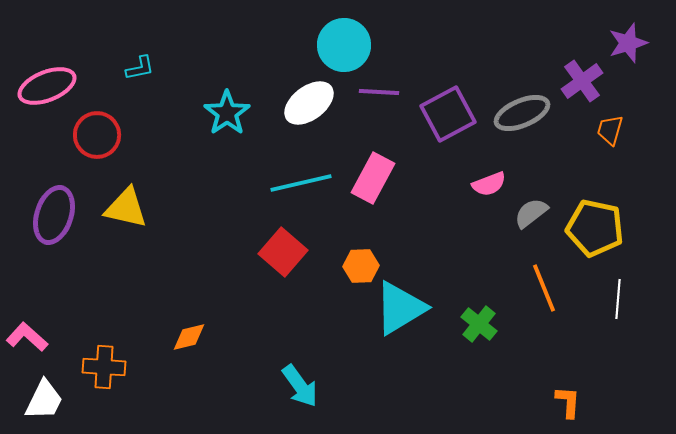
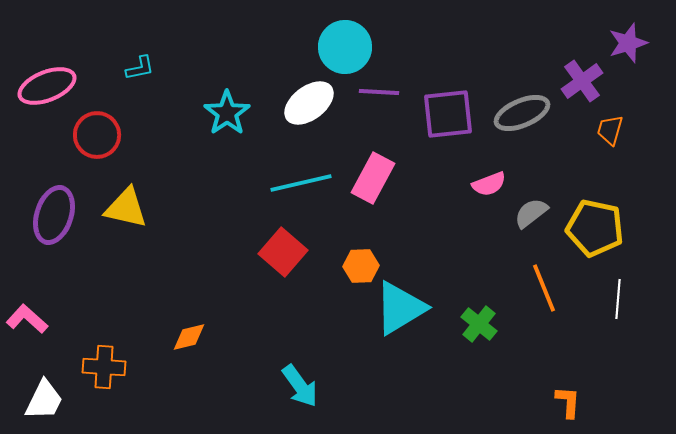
cyan circle: moved 1 px right, 2 px down
purple square: rotated 22 degrees clockwise
pink L-shape: moved 18 px up
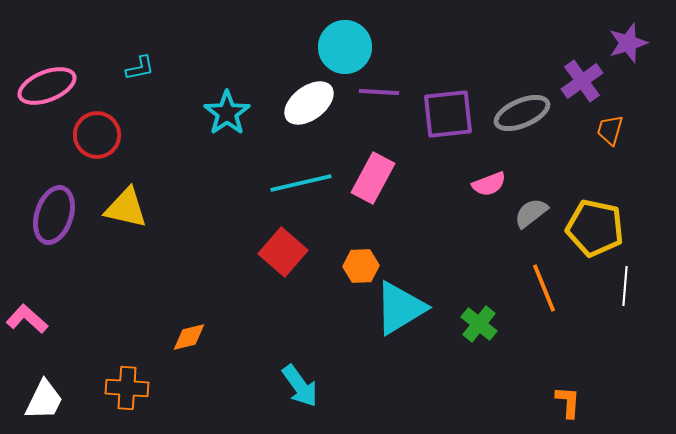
white line: moved 7 px right, 13 px up
orange cross: moved 23 px right, 21 px down
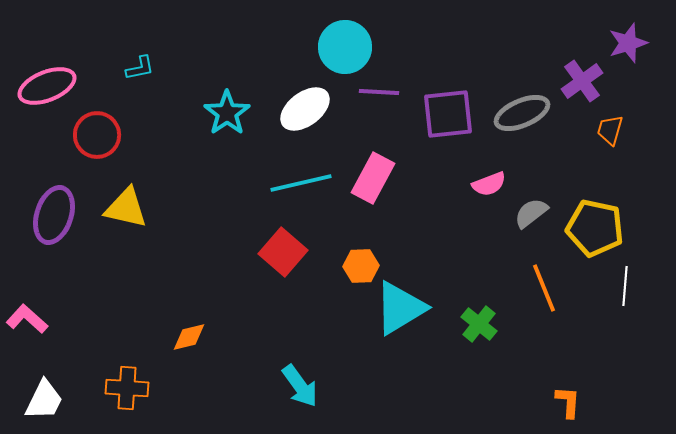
white ellipse: moved 4 px left, 6 px down
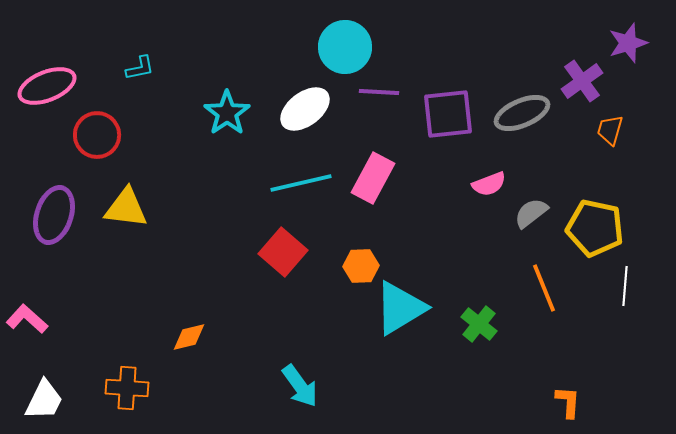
yellow triangle: rotated 6 degrees counterclockwise
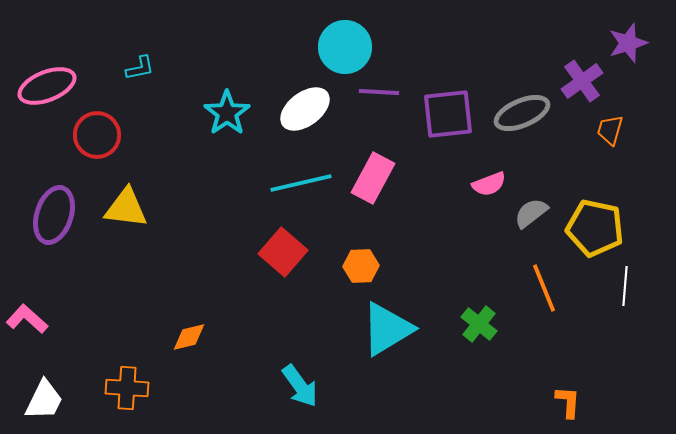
cyan triangle: moved 13 px left, 21 px down
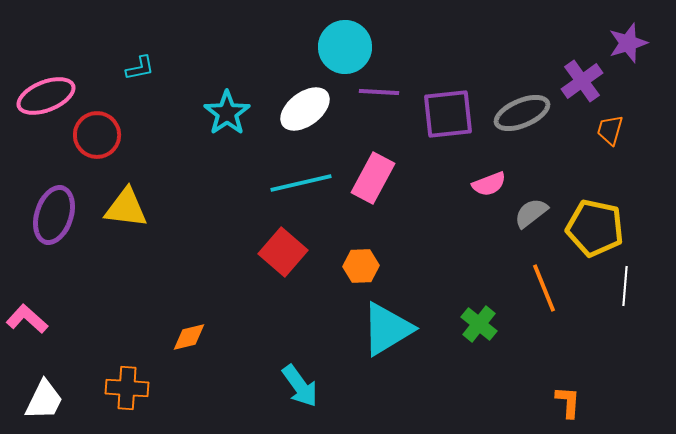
pink ellipse: moved 1 px left, 10 px down
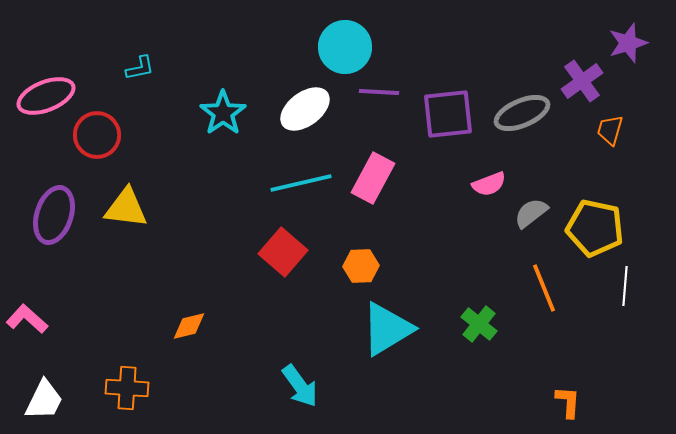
cyan star: moved 4 px left
orange diamond: moved 11 px up
